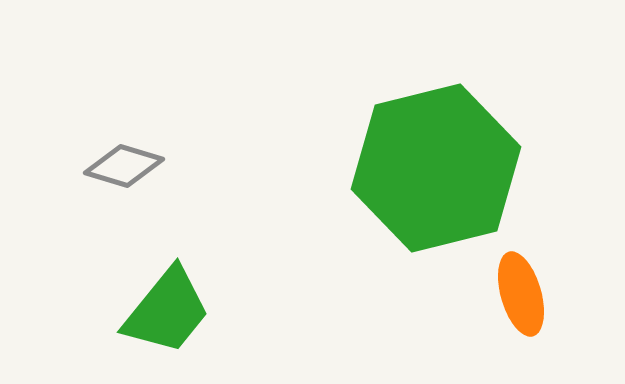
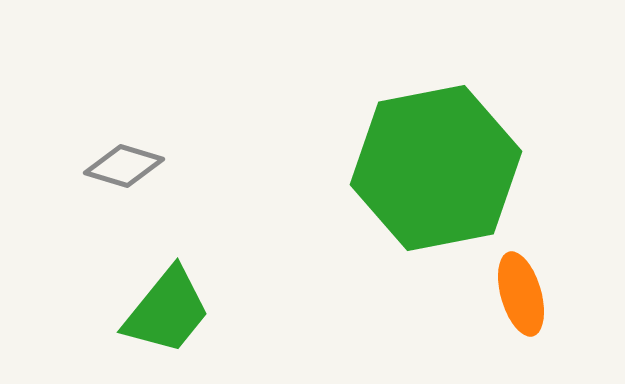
green hexagon: rotated 3 degrees clockwise
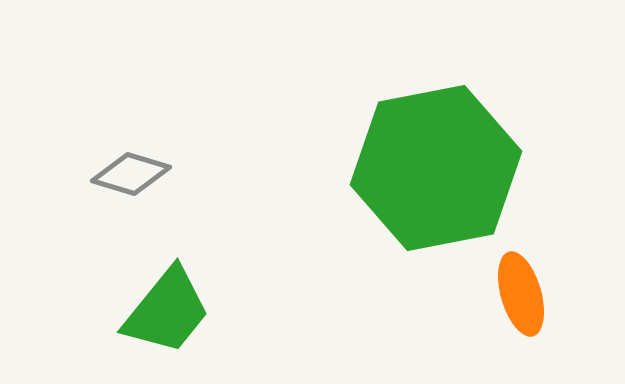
gray diamond: moved 7 px right, 8 px down
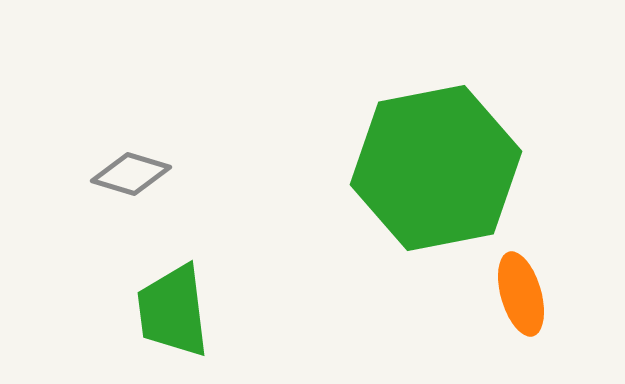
green trapezoid: moved 6 px right; rotated 134 degrees clockwise
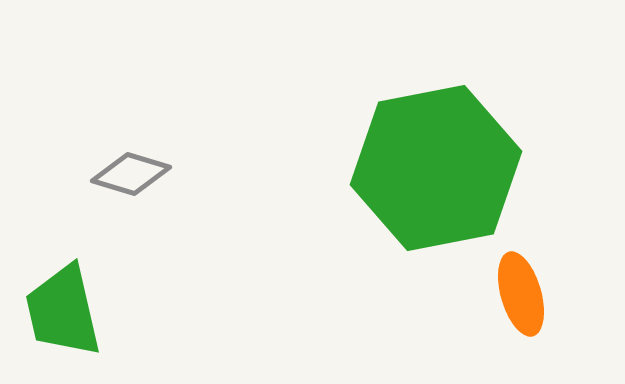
green trapezoid: moved 110 px left; rotated 6 degrees counterclockwise
